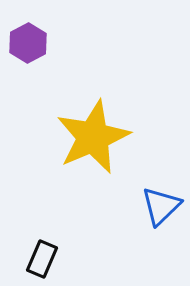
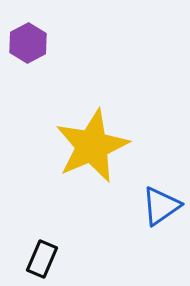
yellow star: moved 1 px left, 9 px down
blue triangle: rotated 9 degrees clockwise
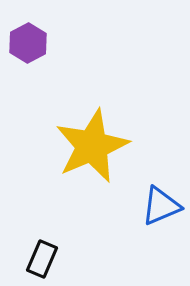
blue triangle: rotated 12 degrees clockwise
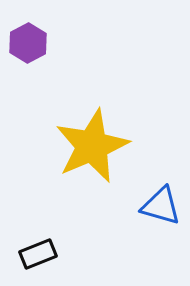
blue triangle: rotated 39 degrees clockwise
black rectangle: moved 4 px left, 5 px up; rotated 45 degrees clockwise
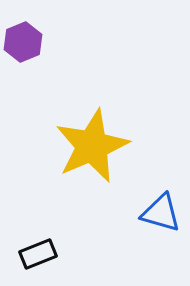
purple hexagon: moved 5 px left, 1 px up; rotated 6 degrees clockwise
blue triangle: moved 7 px down
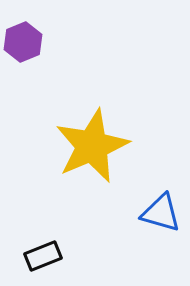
black rectangle: moved 5 px right, 2 px down
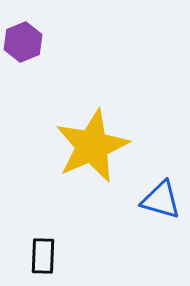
blue triangle: moved 13 px up
black rectangle: rotated 66 degrees counterclockwise
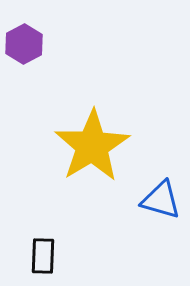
purple hexagon: moved 1 px right, 2 px down; rotated 6 degrees counterclockwise
yellow star: rotated 8 degrees counterclockwise
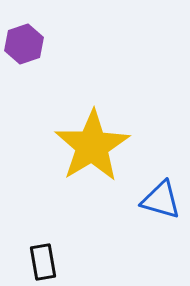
purple hexagon: rotated 9 degrees clockwise
black rectangle: moved 6 px down; rotated 12 degrees counterclockwise
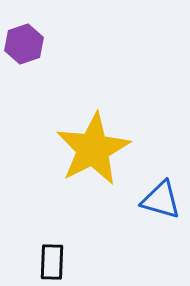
yellow star: moved 1 px right, 3 px down; rotated 4 degrees clockwise
black rectangle: moved 9 px right; rotated 12 degrees clockwise
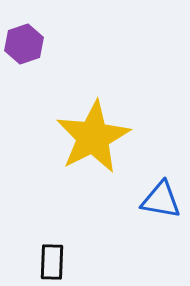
yellow star: moved 12 px up
blue triangle: rotated 6 degrees counterclockwise
